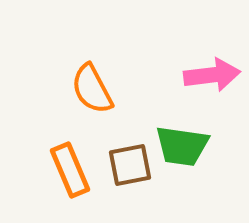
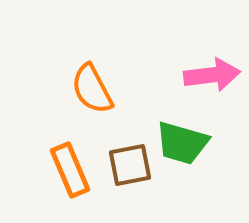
green trapezoid: moved 3 px up; rotated 8 degrees clockwise
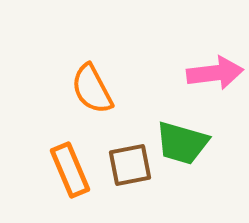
pink arrow: moved 3 px right, 2 px up
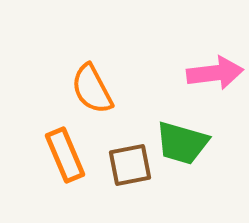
orange rectangle: moved 5 px left, 15 px up
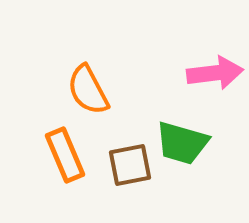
orange semicircle: moved 4 px left, 1 px down
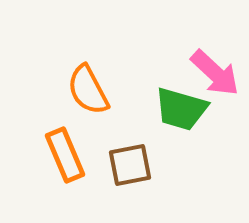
pink arrow: rotated 50 degrees clockwise
green trapezoid: moved 1 px left, 34 px up
